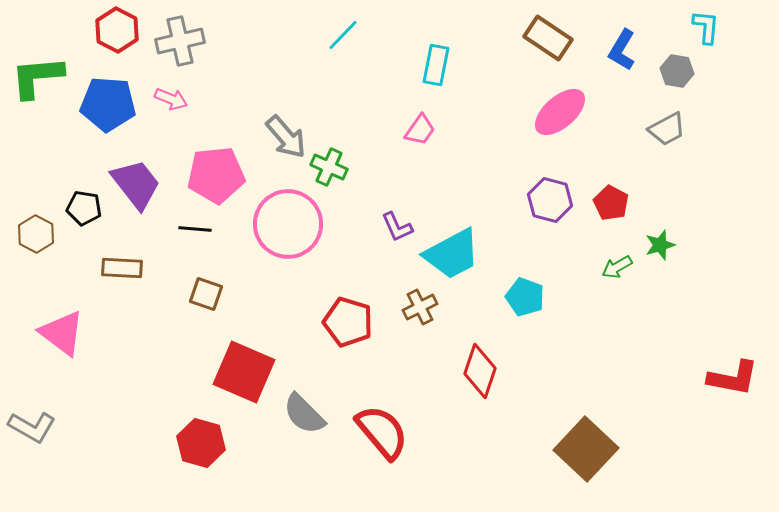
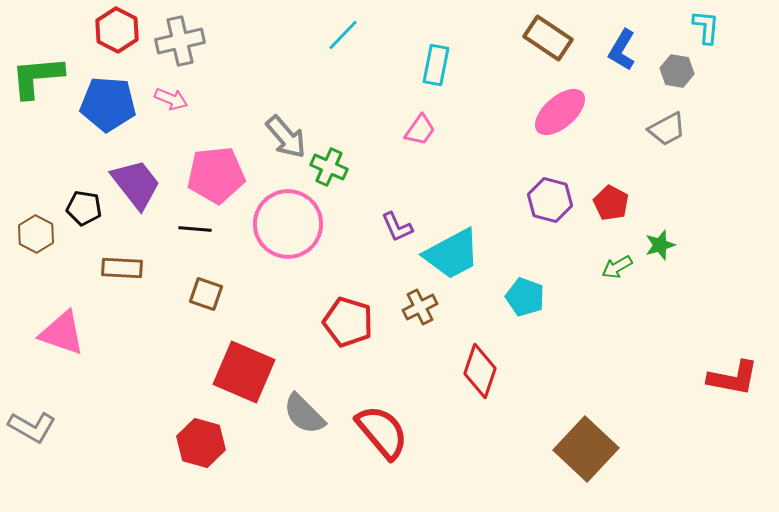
pink triangle at (62, 333): rotated 18 degrees counterclockwise
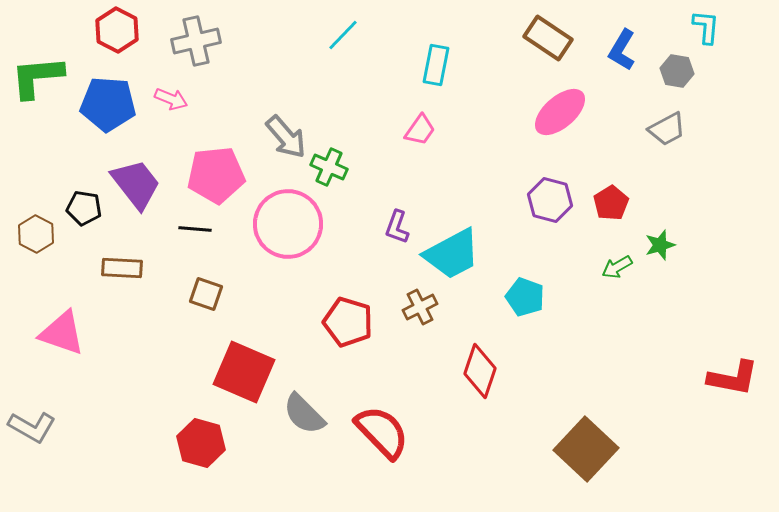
gray cross at (180, 41): moved 16 px right
red pentagon at (611, 203): rotated 12 degrees clockwise
purple L-shape at (397, 227): rotated 44 degrees clockwise
red semicircle at (382, 432): rotated 4 degrees counterclockwise
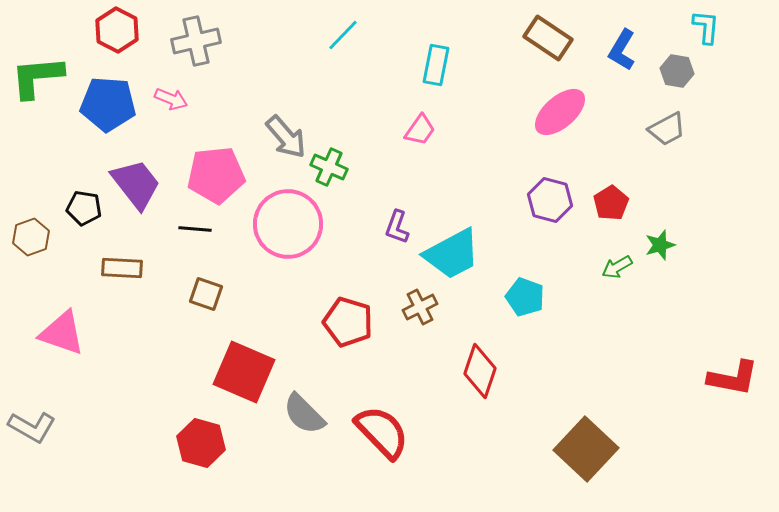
brown hexagon at (36, 234): moved 5 px left, 3 px down; rotated 12 degrees clockwise
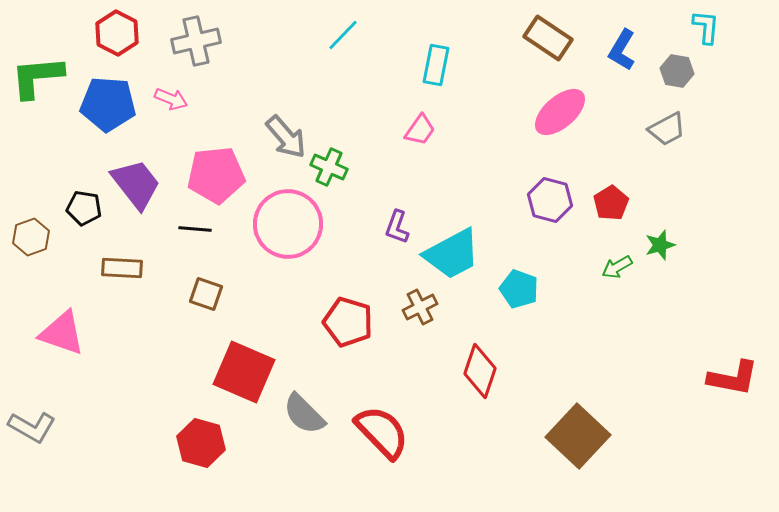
red hexagon at (117, 30): moved 3 px down
cyan pentagon at (525, 297): moved 6 px left, 8 px up
brown square at (586, 449): moved 8 px left, 13 px up
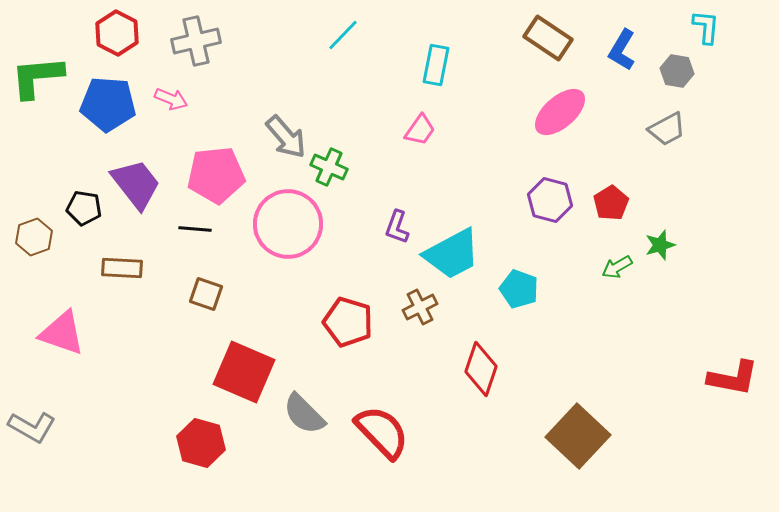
brown hexagon at (31, 237): moved 3 px right
red diamond at (480, 371): moved 1 px right, 2 px up
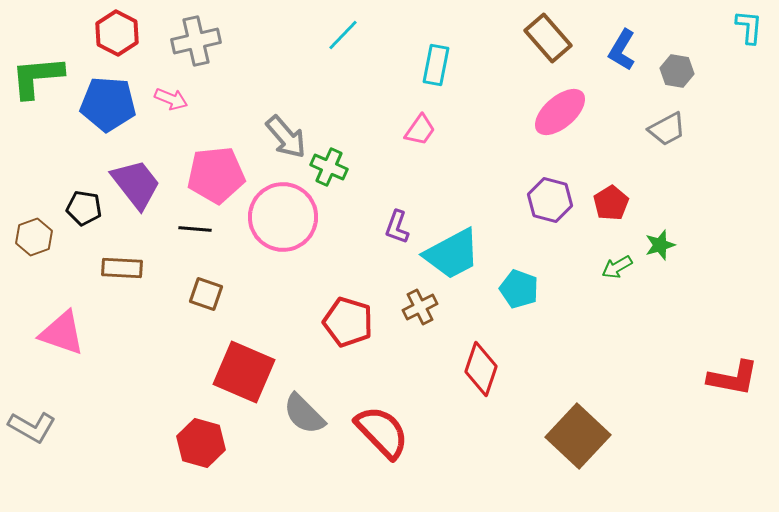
cyan L-shape at (706, 27): moved 43 px right
brown rectangle at (548, 38): rotated 15 degrees clockwise
pink circle at (288, 224): moved 5 px left, 7 px up
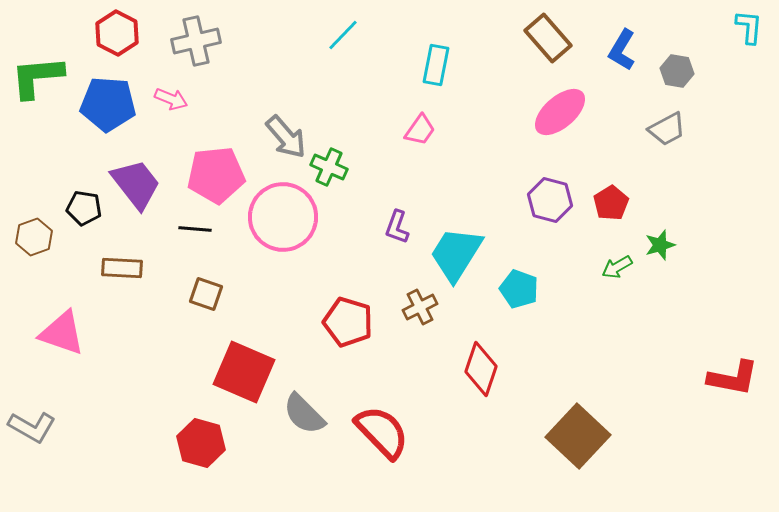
cyan trapezoid at (452, 254): moved 4 px right; rotated 150 degrees clockwise
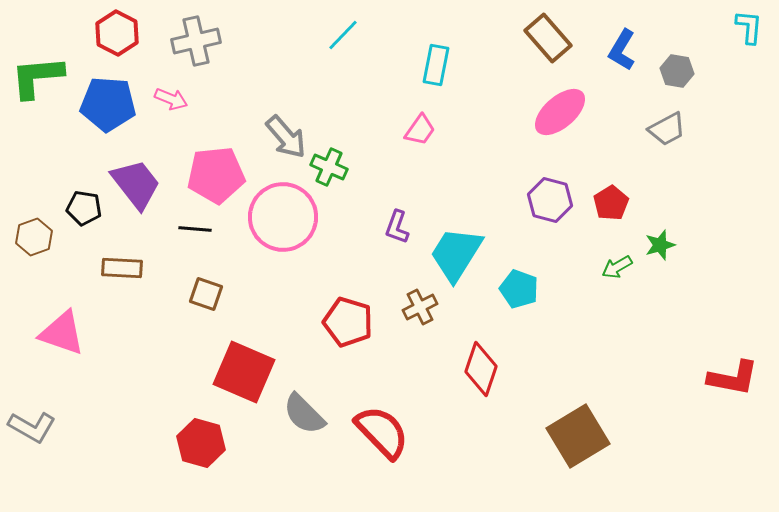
brown square at (578, 436): rotated 16 degrees clockwise
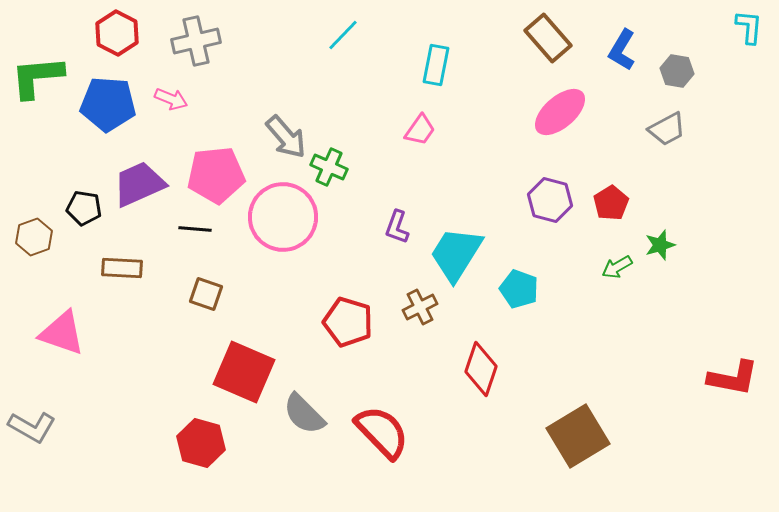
purple trapezoid at (136, 184): moved 3 px right; rotated 76 degrees counterclockwise
